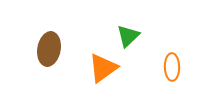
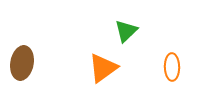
green triangle: moved 2 px left, 5 px up
brown ellipse: moved 27 px left, 14 px down
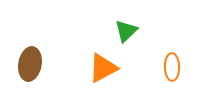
brown ellipse: moved 8 px right, 1 px down
orange triangle: rotated 8 degrees clockwise
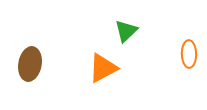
orange ellipse: moved 17 px right, 13 px up
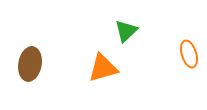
orange ellipse: rotated 16 degrees counterclockwise
orange triangle: rotated 12 degrees clockwise
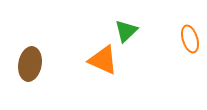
orange ellipse: moved 1 px right, 15 px up
orange triangle: moved 8 px up; rotated 40 degrees clockwise
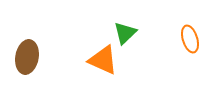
green triangle: moved 1 px left, 2 px down
brown ellipse: moved 3 px left, 7 px up
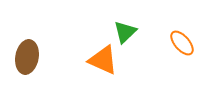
green triangle: moved 1 px up
orange ellipse: moved 8 px left, 4 px down; rotated 24 degrees counterclockwise
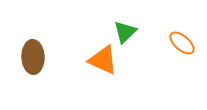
orange ellipse: rotated 8 degrees counterclockwise
brown ellipse: moved 6 px right; rotated 12 degrees counterclockwise
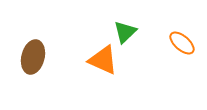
brown ellipse: rotated 16 degrees clockwise
